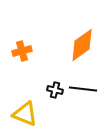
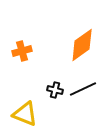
black line: rotated 32 degrees counterclockwise
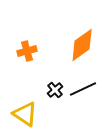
orange cross: moved 5 px right
black cross: rotated 35 degrees clockwise
yellow triangle: rotated 12 degrees clockwise
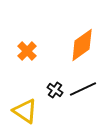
orange cross: rotated 30 degrees counterclockwise
black cross: rotated 14 degrees counterclockwise
yellow triangle: moved 3 px up
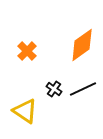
black cross: moved 1 px left, 1 px up
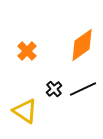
black cross: rotated 14 degrees clockwise
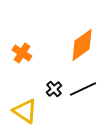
orange cross: moved 5 px left, 2 px down; rotated 12 degrees counterclockwise
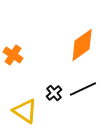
orange cross: moved 9 px left, 2 px down
black cross: moved 4 px down
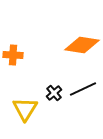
orange diamond: rotated 44 degrees clockwise
orange cross: rotated 30 degrees counterclockwise
yellow triangle: moved 2 px up; rotated 28 degrees clockwise
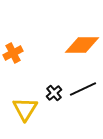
orange diamond: rotated 8 degrees counterclockwise
orange cross: moved 2 px up; rotated 30 degrees counterclockwise
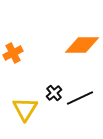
black line: moved 3 px left, 9 px down
